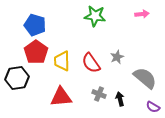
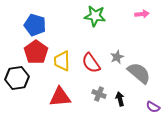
gray semicircle: moved 6 px left, 5 px up
red triangle: moved 1 px left
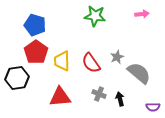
purple semicircle: rotated 32 degrees counterclockwise
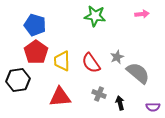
gray semicircle: moved 1 px left
black hexagon: moved 1 px right, 2 px down
black arrow: moved 4 px down
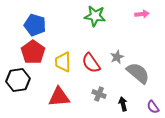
red pentagon: moved 3 px left
yellow trapezoid: moved 1 px right, 1 px down
red triangle: moved 1 px left
black arrow: moved 3 px right, 1 px down
purple semicircle: rotated 56 degrees clockwise
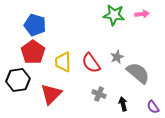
green star: moved 19 px right, 1 px up
red triangle: moved 8 px left, 3 px up; rotated 40 degrees counterclockwise
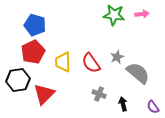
red pentagon: rotated 10 degrees clockwise
red triangle: moved 7 px left
